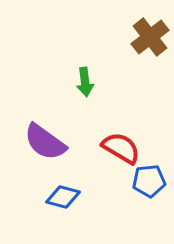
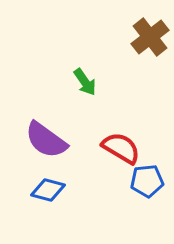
green arrow: rotated 28 degrees counterclockwise
purple semicircle: moved 1 px right, 2 px up
blue pentagon: moved 2 px left
blue diamond: moved 15 px left, 7 px up
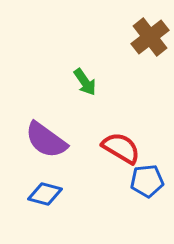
blue diamond: moved 3 px left, 4 px down
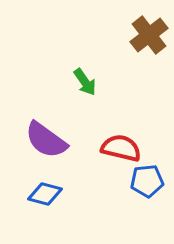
brown cross: moved 1 px left, 2 px up
red semicircle: rotated 18 degrees counterclockwise
